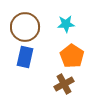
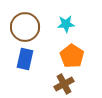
blue rectangle: moved 2 px down
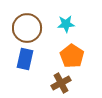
brown circle: moved 2 px right, 1 px down
brown cross: moved 3 px left, 1 px up
